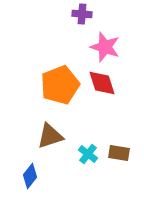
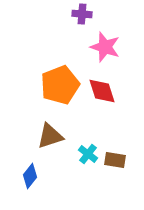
red diamond: moved 8 px down
brown rectangle: moved 4 px left, 7 px down
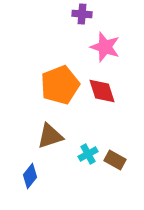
cyan cross: rotated 24 degrees clockwise
brown rectangle: rotated 20 degrees clockwise
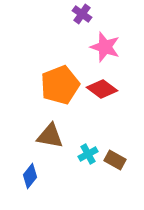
purple cross: rotated 30 degrees clockwise
red diamond: moved 2 px up; rotated 36 degrees counterclockwise
brown triangle: rotated 28 degrees clockwise
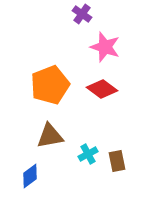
orange pentagon: moved 10 px left
brown triangle: rotated 20 degrees counterclockwise
brown rectangle: moved 2 px right, 1 px down; rotated 50 degrees clockwise
blue diamond: rotated 15 degrees clockwise
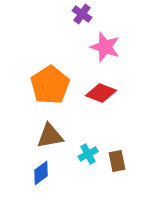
orange pentagon: rotated 12 degrees counterclockwise
red diamond: moved 1 px left, 4 px down; rotated 16 degrees counterclockwise
blue diamond: moved 11 px right, 3 px up
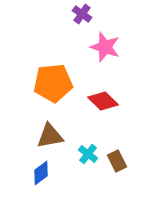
orange pentagon: moved 3 px right, 2 px up; rotated 27 degrees clockwise
red diamond: moved 2 px right, 8 px down; rotated 24 degrees clockwise
cyan cross: rotated 24 degrees counterclockwise
brown rectangle: rotated 15 degrees counterclockwise
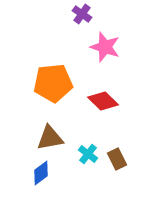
brown triangle: moved 2 px down
brown rectangle: moved 2 px up
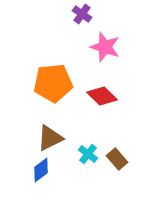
red diamond: moved 1 px left, 5 px up
brown triangle: rotated 16 degrees counterclockwise
brown rectangle: rotated 15 degrees counterclockwise
blue diamond: moved 3 px up
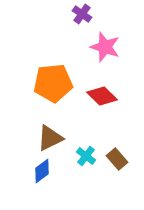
cyan cross: moved 2 px left, 2 px down
blue diamond: moved 1 px right, 1 px down
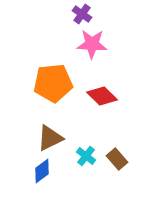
pink star: moved 13 px left, 3 px up; rotated 16 degrees counterclockwise
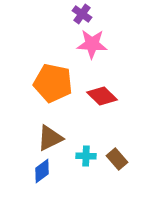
orange pentagon: rotated 18 degrees clockwise
cyan cross: rotated 36 degrees counterclockwise
